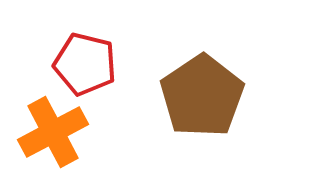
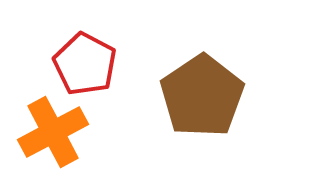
red pentagon: rotated 14 degrees clockwise
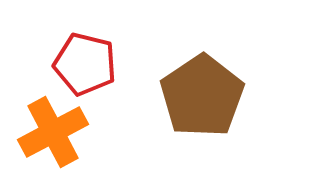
red pentagon: rotated 14 degrees counterclockwise
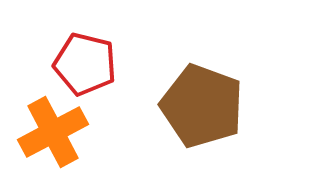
brown pentagon: moved 10 px down; rotated 18 degrees counterclockwise
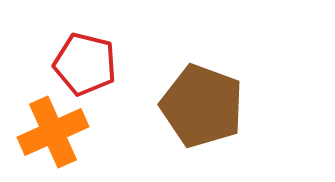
orange cross: rotated 4 degrees clockwise
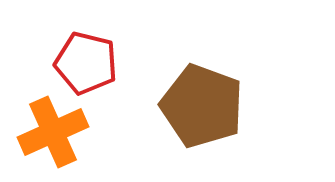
red pentagon: moved 1 px right, 1 px up
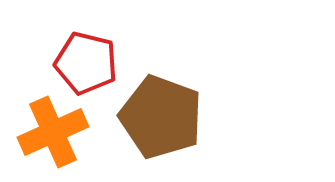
brown pentagon: moved 41 px left, 11 px down
